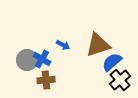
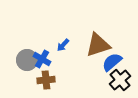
blue arrow: rotated 104 degrees clockwise
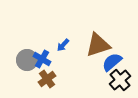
brown cross: moved 1 px right, 1 px up; rotated 30 degrees counterclockwise
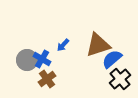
blue semicircle: moved 3 px up
black cross: moved 1 px up
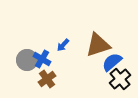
blue semicircle: moved 3 px down
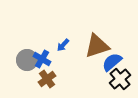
brown triangle: moved 1 px left, 1 px down
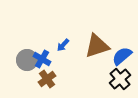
blue semicircle: moved 10 px right, 6 px up
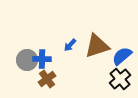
blue arrow: moved 7 px right
blue cross: rotated 30 degrees counterclockwise
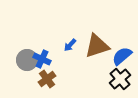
blue cross: rotated 24 degrees clockwise
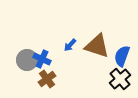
brown triangle: rotated 36 degrees clockwise
blue semicircle: rotated 30 degrees counterclockwise
